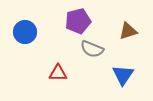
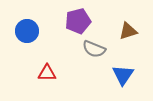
blue circle: moved 2 px right, 1 px up
gray semicircle: moved 2 px right
red triangle: moved 11 px left
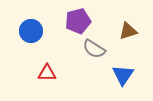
blue circle: moved 4 px right
gray semicircle: rotated 10 degrees clockwise
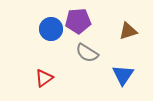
purple pentagon: rotated 10 degrees clockwise
blue circle: moved 20 px right, 2 px up
gray semicircle: moved 7 px left, 4 px down
red triangle: moved 3 px left, 5 px down; rotated 36 degrees counterclockwise
